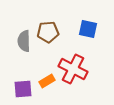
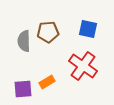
red cross: moved 10 px right, 3 px up; rotated 8 degrees clockwise
orange rectangle: moved 1 px down
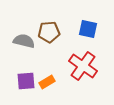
brown pentagon: moved 1 px right
gray semicircle: rotated 105 degrees clockwise
purple square: moved 3 px right, 8 px up
